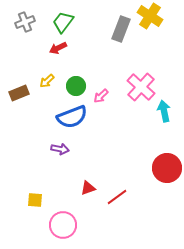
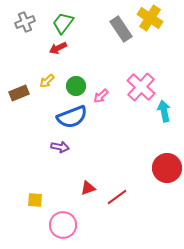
yellow cross: moved 2 px down
green trapezoid: moved 1 px down
gray rectangle: rotated 55 degrees counterclockwise
purple arrow: moved 2 px up
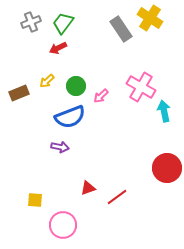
gray cross: moved 6 px right
pink cross: rotated 12 degrees counterclockwise
blue semicircle: moved 2 px left
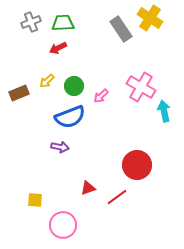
green trapezoid: rotated 50 degrees clockwise
green circle: moved 2 px left
red circle: moved 30 px left, 3 px up
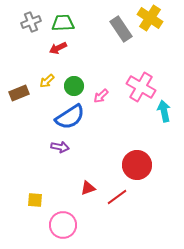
blue semicircle: rotated 12 degrees counterclockwise
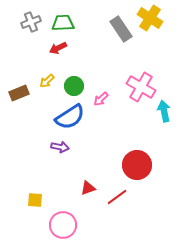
pink arrow: moved 3 px down
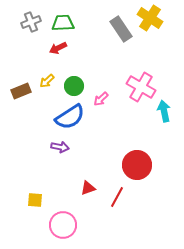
brown rectangle: moved 2 px right, 2 px up
red line: rotated 25 degrees counterclockwise
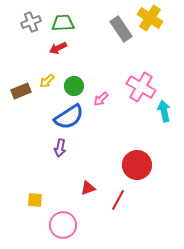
blue semicircle: moved 1 px left
purple arrow: moved 1 px down; rotated 90 degrees clockwise
red line: moved 1 px right, 3 px down
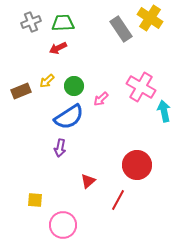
red triangle: moved 7 px up; rotated 21 degrees counterclockwise
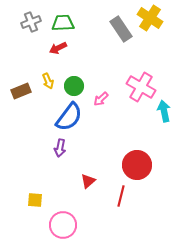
yellow arrow: moved 1 px right; rotated 70 degrees counterclockwise
blue semicircle: rotated 20 degrees counterclockwise
red line: moved 3 px right, 4 px up; rotated 15 degrees counterclockwise
